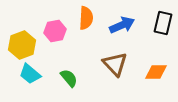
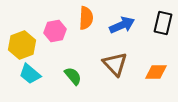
green semicircle: moved 4 px right, 2 px up
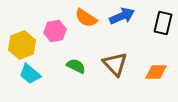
orange semicircle: rotated 120 degrees clockwise
blue arrow: moved 9 px up
green semicircle: moved 3 px right, 10 px up; rotated 24 degrees counterclockwise
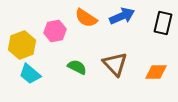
green semicircle: moved 1 px right, 1 px down
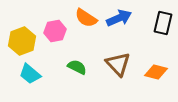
blue arrow: moved 3 px left, 2 px down
yellow hexagon: moved 4 px up
brown triangle: moved 3 px right
orange diamond: rotated 15 degrees clockwise
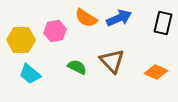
yellow hexagon: moved 1 px left, 1 px up; rotated 20 degrees clockwise
brown triangle: moved 6 px left, 3 px up
orange diamond: rotated 10 degrees clockwise
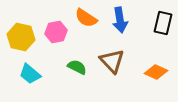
blue arrow: moved 1 px right, 2 px down; rotated 105 degrees clockwise
pink hexagon: moved 1 px right, 1 px down
yellow hexagon: moved 3 px up; rotated 12 degrees clockwise
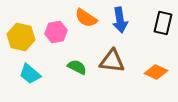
brown triangle: rotated 40 degrees counterclockwise
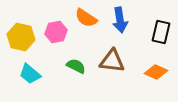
black rectangle: moved 2 px left, 9 px down
green semicircle: moved 1 px left, 1 px up
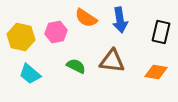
orange diamond: rotated 15 degrees counterclockwise
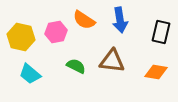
orange semicircle: moved 2 px left, 2 px down
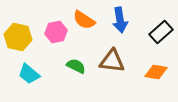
black rectangle: rotated 35 degrees clockwise
yellow hexagon: moved 3 px left
cyan trapezoid: moved 1 px left
